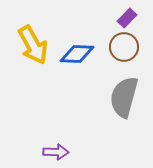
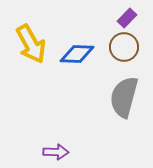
yellow arrow: moved 2 px left, 1 px up
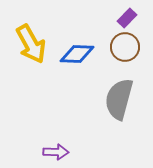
brown circle: moved 1 px right
gray semicircle: moved 5 px left, 2 px down
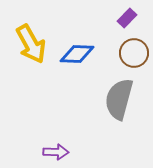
brown circle: moved 9 px right, 6 px down
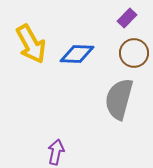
purple arrow: rotated 80 degrees counterclockwise
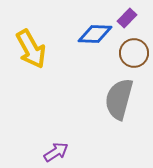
yellow arrow: moved 5 px down
blue diamond: moved 18 px right, 20 px up
purple arrow: rotated 45 degrees clockwise
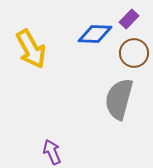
purple rectangle: moved 2 px right, 1 px down
purple arrow: moved 4 px left; rotated 80 degrees counterclockwise
